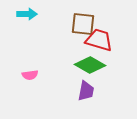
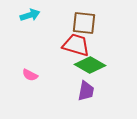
cyan arrow: moved 3 px right, 1 px down; rotated 18 degrees counterclockwise
brown square: moved 1 px right, 1 px up
red trapezoid: moved 23 px left, 5 px down
pink semicircle: rotated 35 degrees clockwise
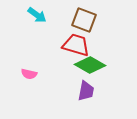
cyan arrow: moved 7 px right; rotated 54 degrees clockwise
brown square: moved 3 px up; rotated 15 degrees clockwise
pink semicircle: moved 1 px left, 1 px up; rotated 14 degrees counterclockwise
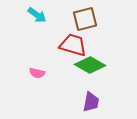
brown square: moved 1 px right, 1 px up; rotated 35 degrees counterclockwise
red trapezoid: moved 3 px left
pink semicircle: moved 8 px right, 1 px up
purple trapezoid: moved 5 px right, 11 px down
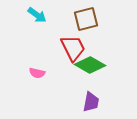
brown square: moved 1 px right
red trapezoid: moved 3 px down; rotated 48 degrees clockwise
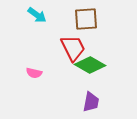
brown square: rotated 10 degrees clockwise
pink semicircle: moved 3 px left
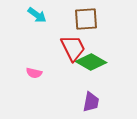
green diamond: moved 1 px right, 3 px up
